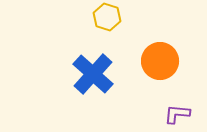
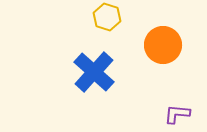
orange circle: moved 3 px right, 16 px up
blue cross: moved 1 px right, 2 px up
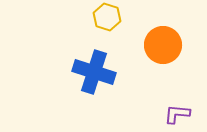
blue cross: rotated 24 degrees counterclockwise
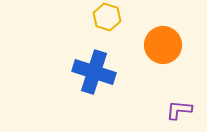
purple L-shape: moved 2 px right, 4 px up
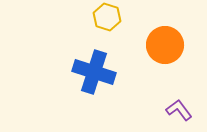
orange circle: moved 2 px right
purple L-shape: rotated 48 degrees clockwise
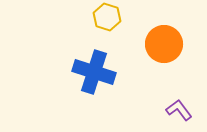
orange circle: moved 1 px left, 1 px up
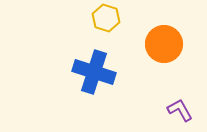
yellow hexagon: moved 1 px left, 1 px down
purple L-shape: moved 1 px right; rotated 8 degrees clockwise
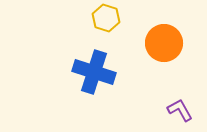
orange circle: moved 1 px up
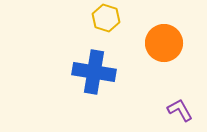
blue cross: rotated 9 degrees counterclockwise
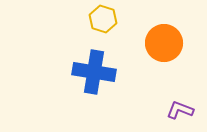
yellow hexagon: moved 3 px left, 1 px down
purple L-shape: rotated 40 degrees counterclockwise
